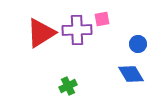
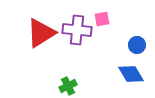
purple cross: rotated 8 degrees clockwise
blue circle: moved 1 px left, 1 px down
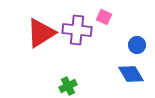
pink square: moved 2 px right, 2 px up; rotated 35 degrees clockwise
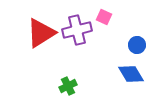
purple cross: rotated 20 degrees counterclockwise
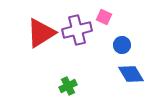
blue circle: moved 15 px left
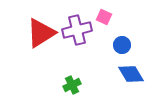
green cross: moved 4 px right, 1 px up
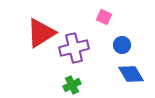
purple cross: moved 3 px left, 18 px down
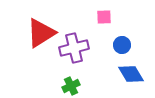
pink square: rotated 28 degrees counterclockwise
green cross: moved 1 px left, 1 px down
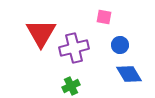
pink square: rotated 14 degrees clockwise
red triangle: rotated 28 degrees counterclockwise
blue circle: moved 2 px left
blue diamond: moved 2 px left
